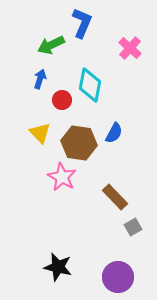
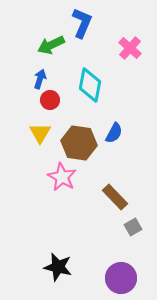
red circle: moved 12 px left
yellow triangle: rotated 15 degrees clockwise
purple circle: moved 3 px right, 1 px down
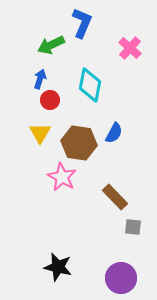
gray square: rotated 36 degrees clockwise
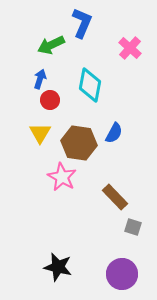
gray square: rotated 12 degrees clockwise
purple circle: moved 1 px right, 4 px up
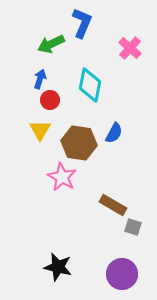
green arrow: moved 1 px up
yellow triangle: moved 3 px up
brown rectangle: moved 2 px left, 8 px down; rotated 16 degrees counterclockwise
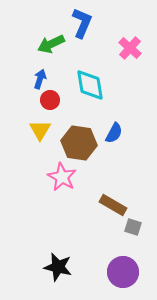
cyan diamond: rotated 20 degrees counterclockwise
purple circle: moved 1 px right, 2 px up
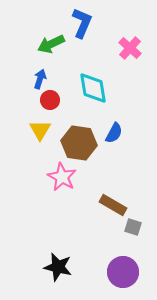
cyan diamond: moved 3 px right, 3 px down
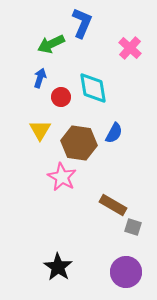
blue arrow: moved 1 px up
red circle: moved 11 px right, 3 px up
black star: rotated 20 degrees clockwise
purple circle: moved 3 px right
